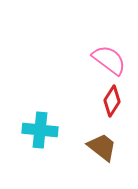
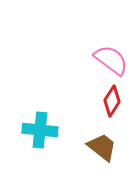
pink semicircle: moved 2 px right
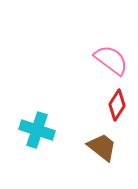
red diamond: moved 5 px right, 4 px down
cyan cross: moved 3 px left; rotated 12 degrees clockwise
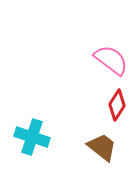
cyan cross: moved 5 px left, 7 px down
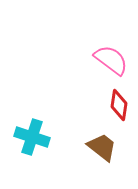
red diamond: moved 2 px right; rotated 24 degrees counterclockwise
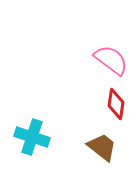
red diamond: moved 3 px left, 1 px up
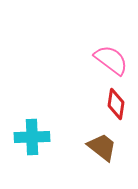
cyan cross: rotated 20 degrees counterclockwise
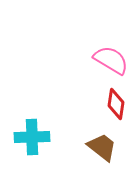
pink semicircle: rotated 6 degrees counterclockwise
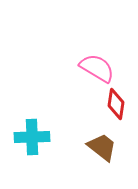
pink semicircle: moved 14 px left, 8 px down
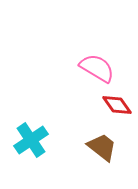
red diamond: moved 1 px right, 1 px down; rotated 44 degrees counterclockwise
cyan cross: moved 1 px left, 3 px down; rotated 32 degrees counterclockwise
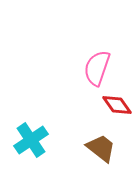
pink semicircle: rotated 102 degrees counterclockwise
brown trapezoid: moved 1 px left, 1 px down
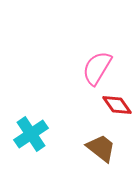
pink semicircle: rotated 12 degrees clockwise
cyan cross: moved 6 px up
